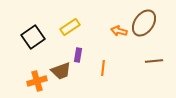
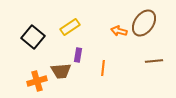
black square: rotated 15 degrees counterclockwise
brown trapezoid: rotated 15 degrees clockwise
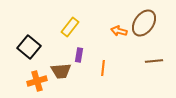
yellow rectangle: rotated 18 degrees counterclockwise
black square: moved 4 px left, 10 px down
purple rectangle: moved 1 px right
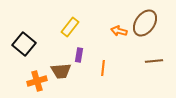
brown ellipse: moved 1 px right
black square: moved 5 px left, 3 px up
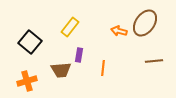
black square: moved 6 px right, 2 px up
brown trapezoid: moved 1 px up
orange cross: moved 10 px left
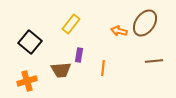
yellow rectangle: moved 1 px right, 3 px up
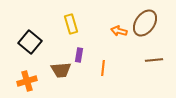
yellow rectangle: rotated 54 degrees counterclockwise
brown line: moved 1 px up
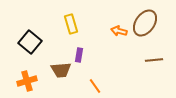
orange line: moved 8 px left, 18 px down; rotated 42 degrees counterclockwise
